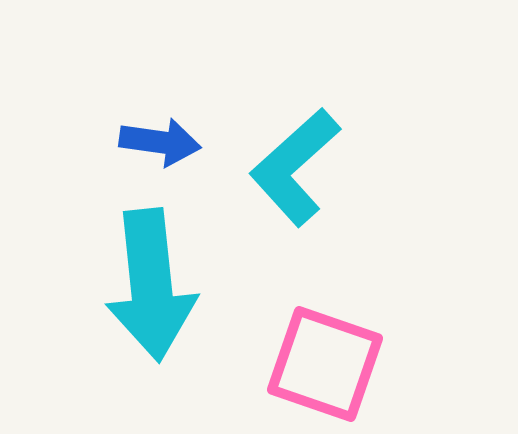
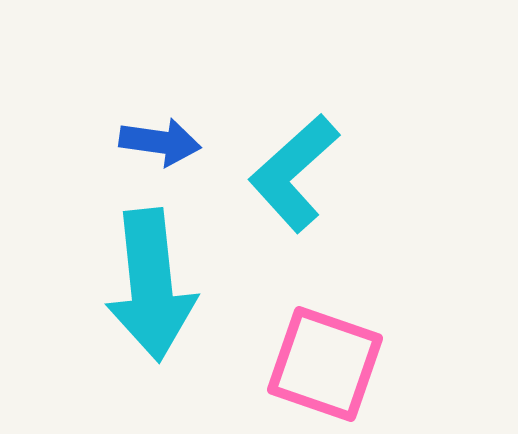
cyan L-shape: moved 1 px left, 6 px down
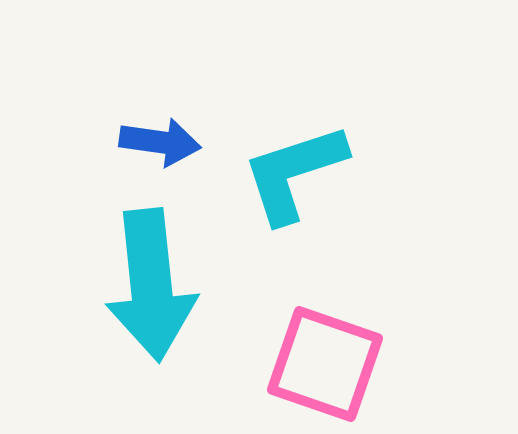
cyan L-shape: rotated 24 degrees clockwise
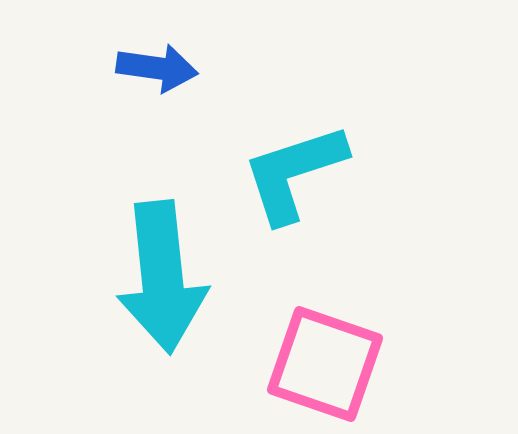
blue arrow: moved 3 px left, 74 px up
cyan arrow: moved 11 px right, 8 px up
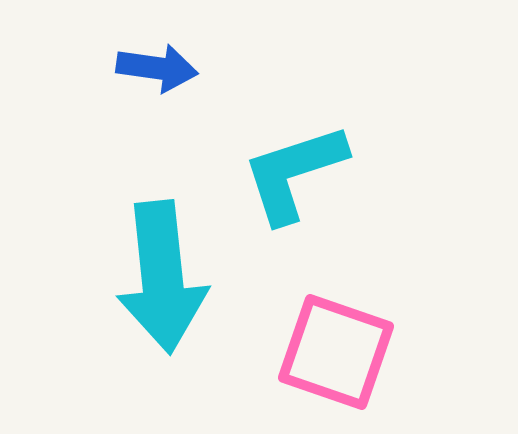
pink square: moved 11 px right, 12 px up
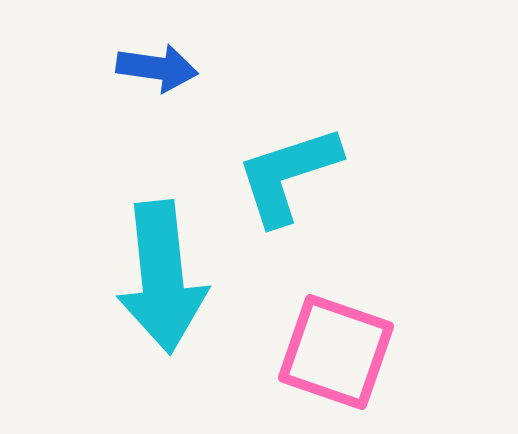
cyan L-shape: moved 6 px left, 2 px down
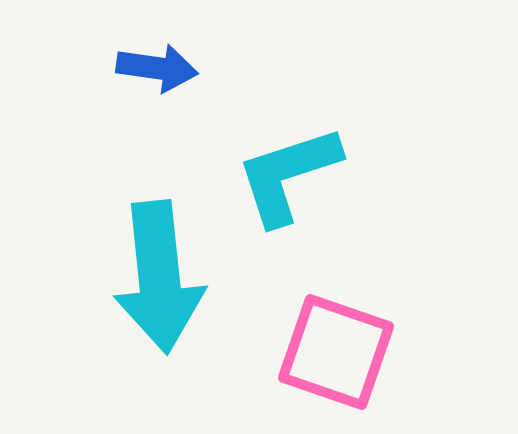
cyan arrow: moved 3 px left
